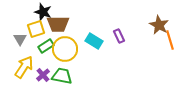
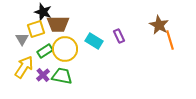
gray triangle: moved 2 px right
green rectangle: moved 1 px left, 5 px down
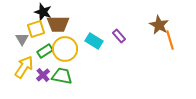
purple rectangle: rotated 16 degrees counterclockwise
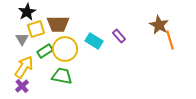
black star: moved 16 px left; rotated 24 degrees clockwise
purple cross: moved 21 px left, 11 px down
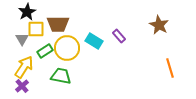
yellow square: rotated 18 degrees clockwise
orange line: moved 28 px down
yellow circle: moved 2 px right, 1 px up
green trapezoid: moved 1 px left
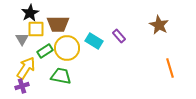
black star: moved 3 px right, 1 px down
yellow arrow: moved 2 px right, 1 px down
purple cross: rotated 24 degrees clockwise
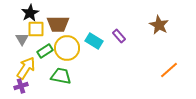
orange line: moved 1 px left, 2 px down; rotated 66 degrees clockwise
purple cross: moved 1 px left
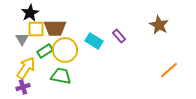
brown trapezoid: moved 3 px left, 4 px down
yellow circle: moved 2 px left, 2 px down
purple cross: moved 2 px right, 1 px down
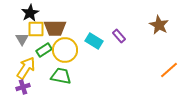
green rectangle: moved 1 px left, 1 px up
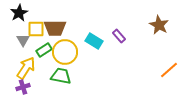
black star: moved 11 px left
gray triangle: moved 1 px right, 1 px down
yellow circle: moved 2 px down
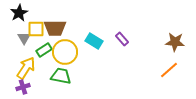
brown star: moved 16 px right, 17 px down; rotated 24 degrees counterclockwise
purple rectangle: moved 3 px right, 3 px down
gray triangle: moved 1 px right, 2 px up
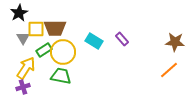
gray triangle: moved 1 px left
yellow circle: moved 2 px left
